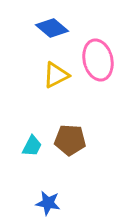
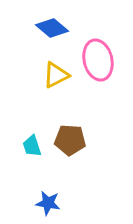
cyan trapezoid: rotated 135 degrees clockwise
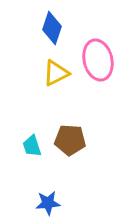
blue diamond: rotated 68 degrees clockwise
yellow triangle: moved 2 px up
blue star: rotated 15 degrees counterclockwise
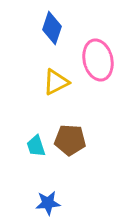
yellow triangle: moved 9 px down
cyan trapezoid: moved 4 px right
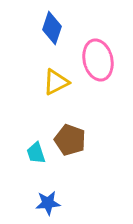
brown pentagon: rotated 16 degrees clockwise
cyan trapezoid: moved 7 px down
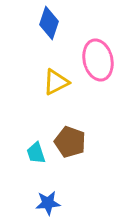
blue diamond: moved 3 px left, 5 px up
brown pentagon: moved 2 px down
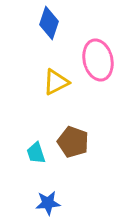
brown pentagon: moved 3 px right
